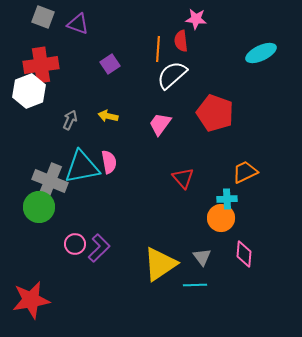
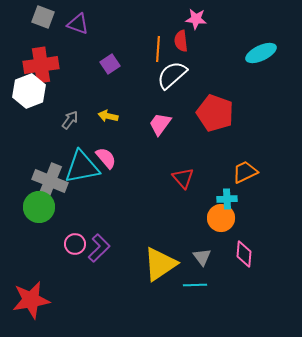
gray arrow: rotated 12 degrees clockwise
pink semicircle: moved 3 px left, 4 px up; rotated 30 degrees counterclockwise
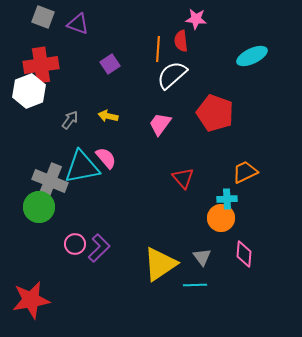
cyan ellipse: moved 9 px left, 3 px down
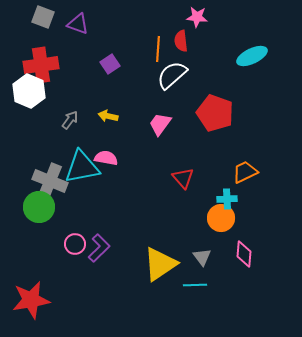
pink star: moved 1 px right, 2 px up
white hexagon: rotated 16 degrees counterclockwise
pink semicircle: rotated 40 degrees counterclockwise
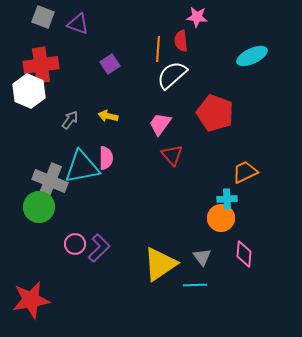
pink semicircle: rotated 80 degrees clockwise
red triangle: moved 11 px left, 23 px up
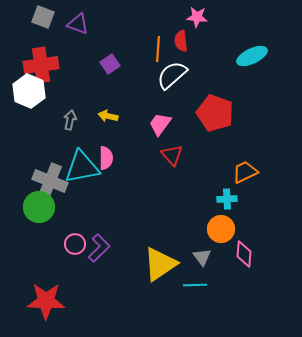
gray arrow: rotated 24 degrees counterclockwise
orange circle: moved 11 px down
red star: moved 15 px right, 1 px down; rotated 12 degrees clockwise
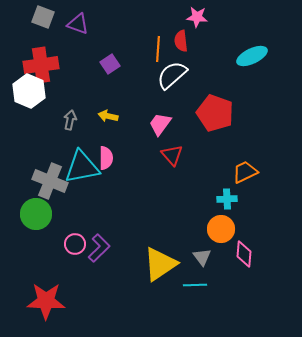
green circle: moved 3 px left, 7 px down
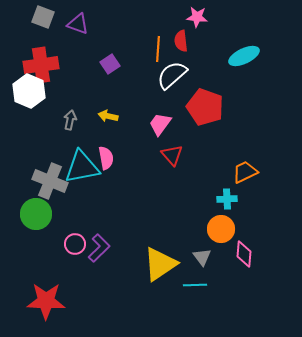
cyan ellipse: moved 8 px left
red pentagon: moved 10 px left, 6 px up
pink semicircle: rotated 10 degrees counterclockwise
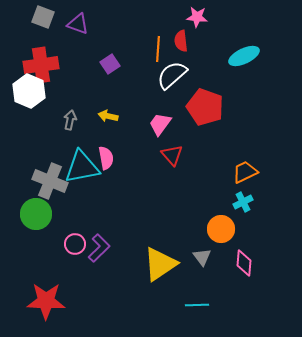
cyan cross: moved 16 px right, 3 px down; rotated 24 degrees counterclockwise
pink diamond: moved 9 px down
cyan line: moved 2 px right, 20 px down
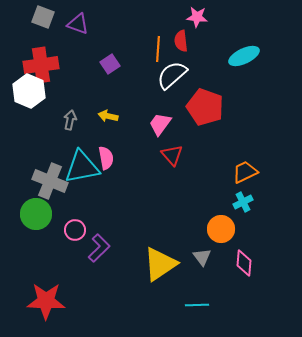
pink circle: moved 14 px up
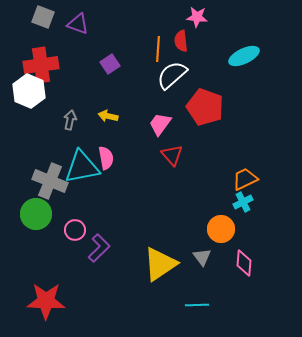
orange trapezoid: moved 7 px down
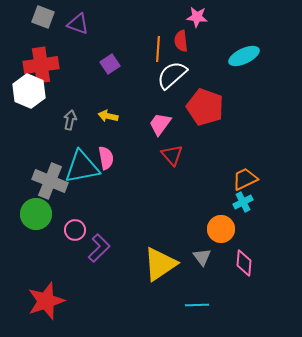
red star: rotated 21 degrees counterclockwise
